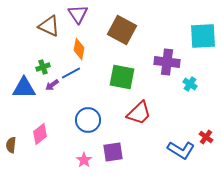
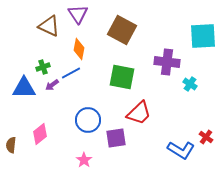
purple square: moved 3 px right, 14 px up
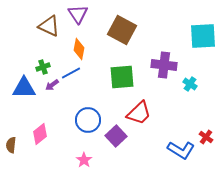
purple cross: moved 3 px left, 3 px down
green square: rotated 16 degrees counterclockwise
purple square: moved 2 px up; rotated 35 degrees counterclockwise
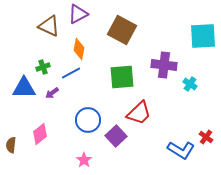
purple triangle: rotated 35 degrees clockwise
purple arrow: moved 8 px down
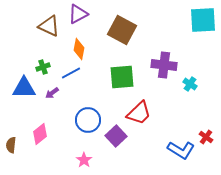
cyan square: moved 16 px up
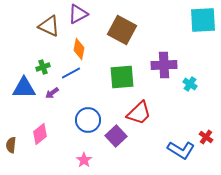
purple cross: rotated 10 degrees counterclockwise
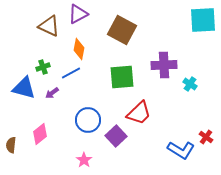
blue triangle: rotated 15 degrees clockwise
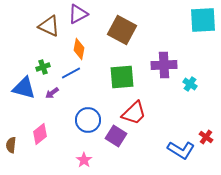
red trapezoid: moved 5 px left
purple square: rotated 15 degrees counterclockwise
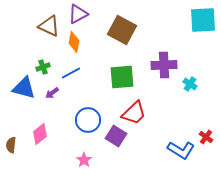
orange diamond: moved 5 px left, 7 px up
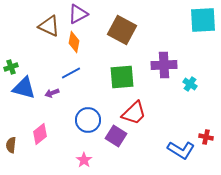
green cross: moved 32 px left
purple arrow: rotated 16 degrees clockwise
red cross: rotated 24 degrees counterclockwise
